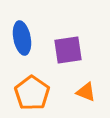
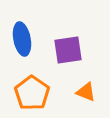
blue ellipse: moved 1 px down
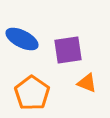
blue ellipse: rotated 52 degrees counterclockwise
orange triangle: moved 1 px right, 9 px up
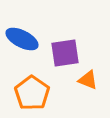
purple square: moved 3 px left, 3 px down
orange triangle: moved 1 px right, 3 px up
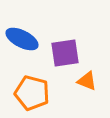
orange triangle: moved 1 px left, 1 px down
orange pentagon: rotated 20 degrees counterclockwise
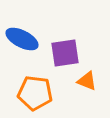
orange pentagon: moved 3 px right; rotated 8 degrees counterclockwise
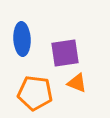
blue ellipse: rotated 60 degrees clockwise
orange triangle: moved 10 px left, 2 px down
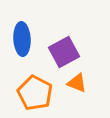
purple square: moved 1 px left, 1 px up; rotated 20 degrees counterclockwise
orange pentagon: rotated 20 degrees clockwise
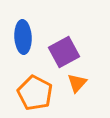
blue ellipse: moved 1 px right, 2 px up
orange triangle: rotated 50 degrees clockwise
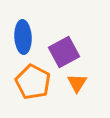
orange triangle: rotated 10 degrees counterclockwise
orange pentagon: moved 2 px left, 11 px up
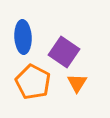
purple square: rotated 28 degrees counterclockwise
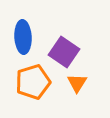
orange pentagon: rotated 28 degrees clockwise
